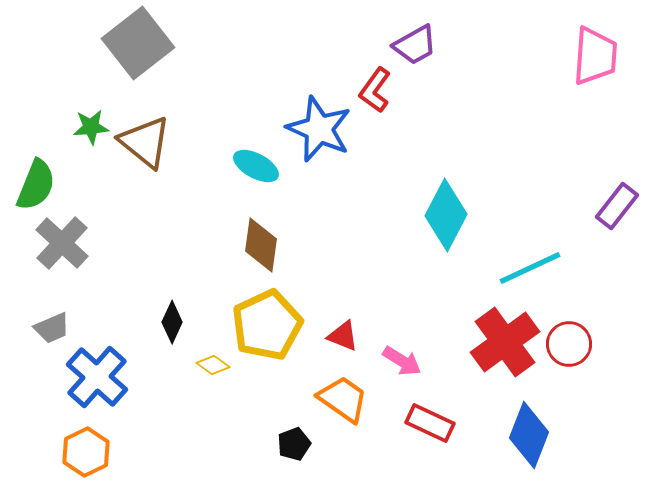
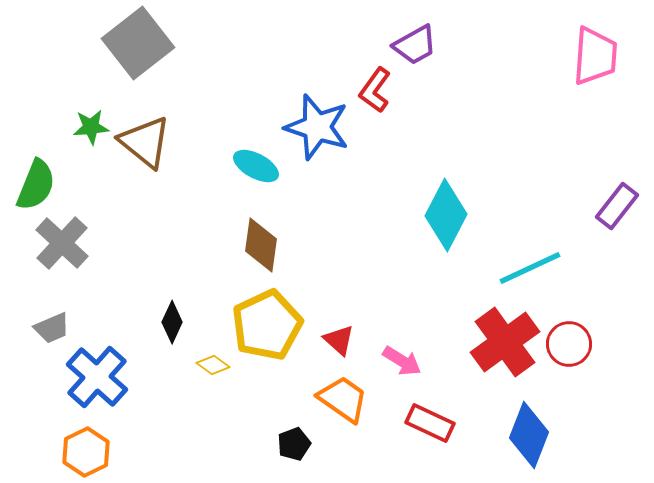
blue star: moved 2 px left, 2 px up; rotated 6 degrees counterclockwise
red triangle: moved 4 px left, 4 px down; rotated 20 degrees clockwise
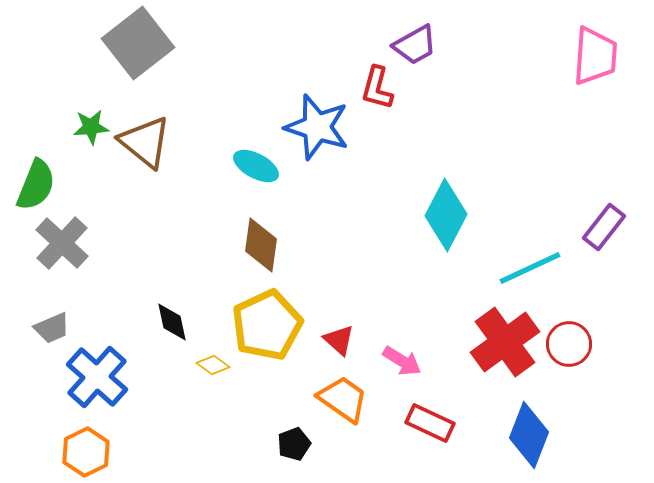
red L-shape: moved 2 px right, 2 px up; rotated 21 degrees counterclockwise
purple rectangle: moved 13 px left, 21 px down
black diamond: rotated 36 degrees counterclockwise
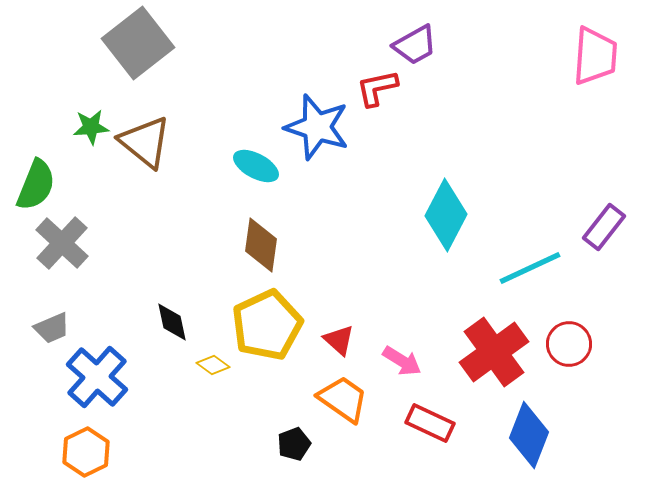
red L-shape: rotated 63 degrees clockwise
red cross: moved 11 px left, 10 px down
